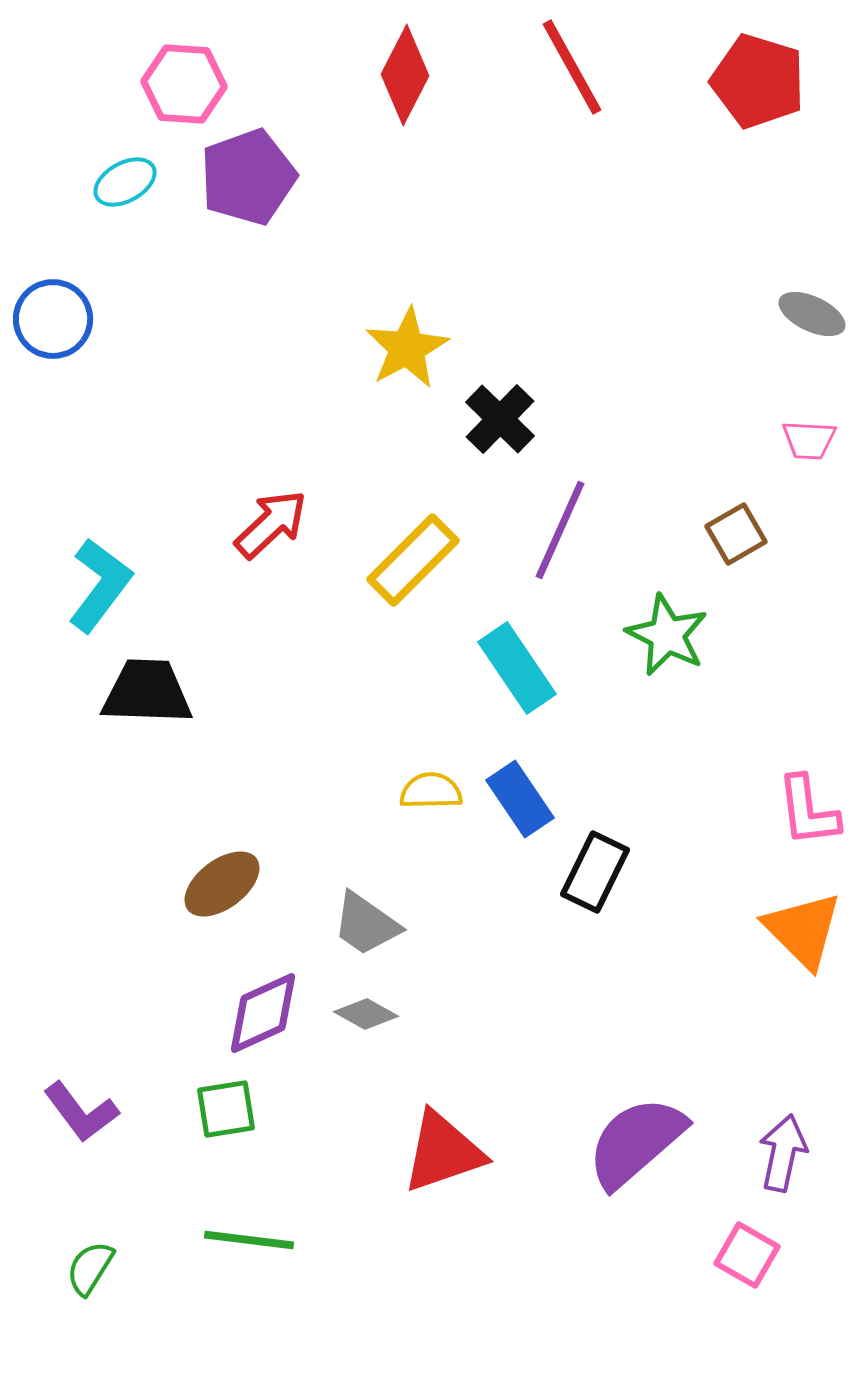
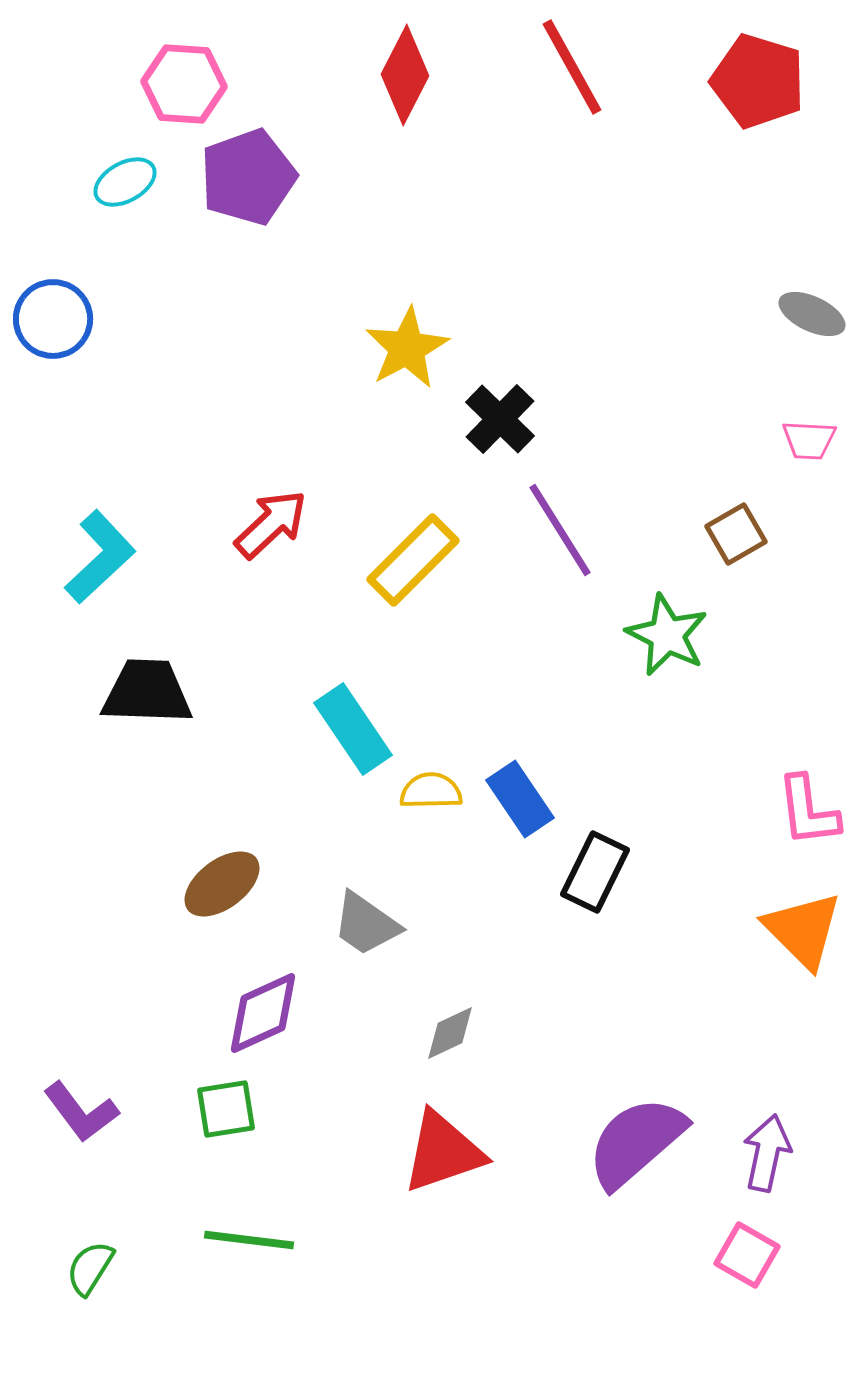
purple line: rotated 56 degrees counterclockwise
cyan L-shape: moved 28 px up; rotated 10 degrees clockwise
cyan rectangle: moved 164 px left, 61 px down
gray diamond: moved 84 px right, 19 px down; rotated 54 degrees counterclockwise
purple arrow: moved 16 px left
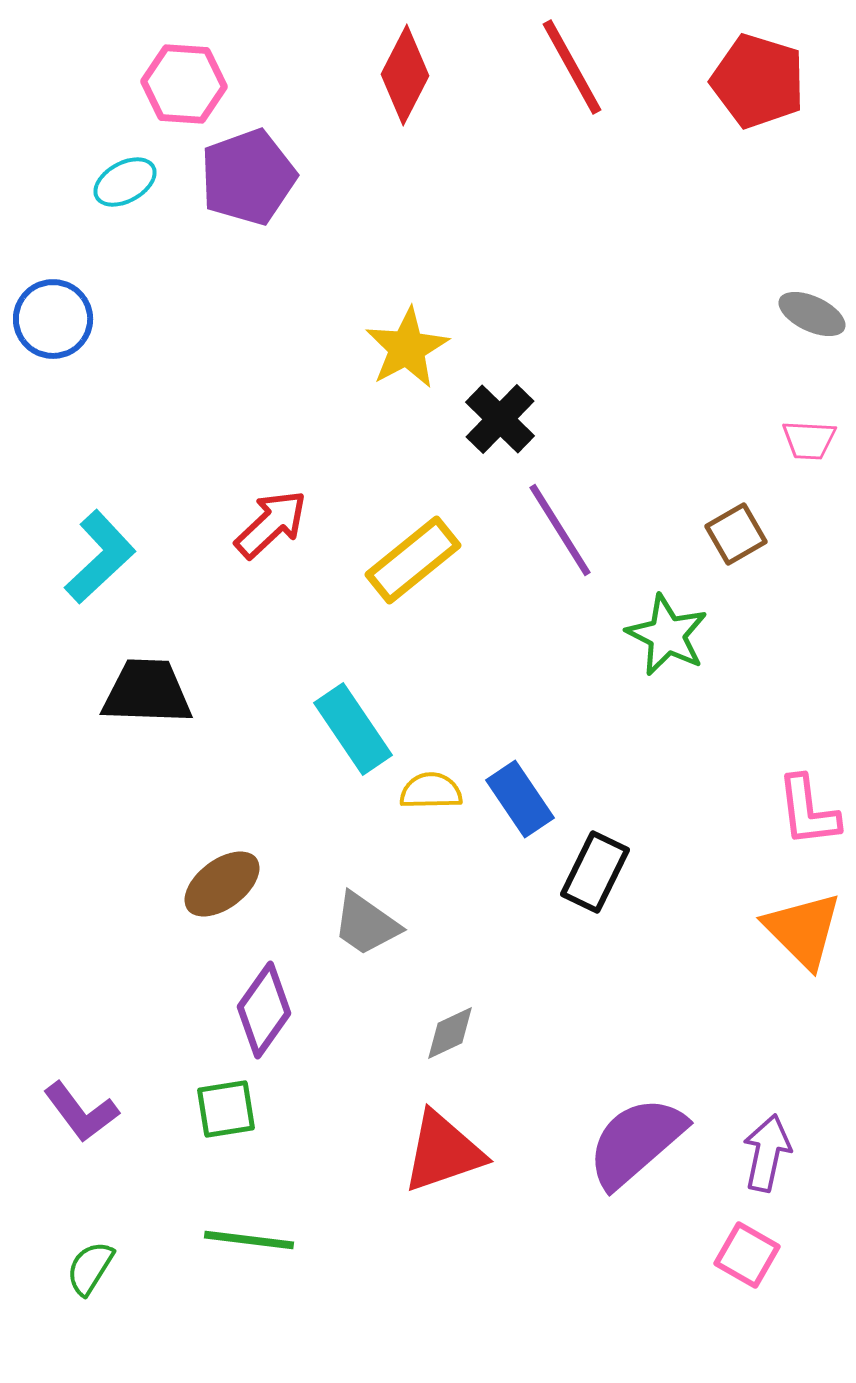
yellow rectangle: rotated 6 degrees clockwise
purple diamond: moved 1 px right, 3 px up; rotated 30 degrees counterclockwise
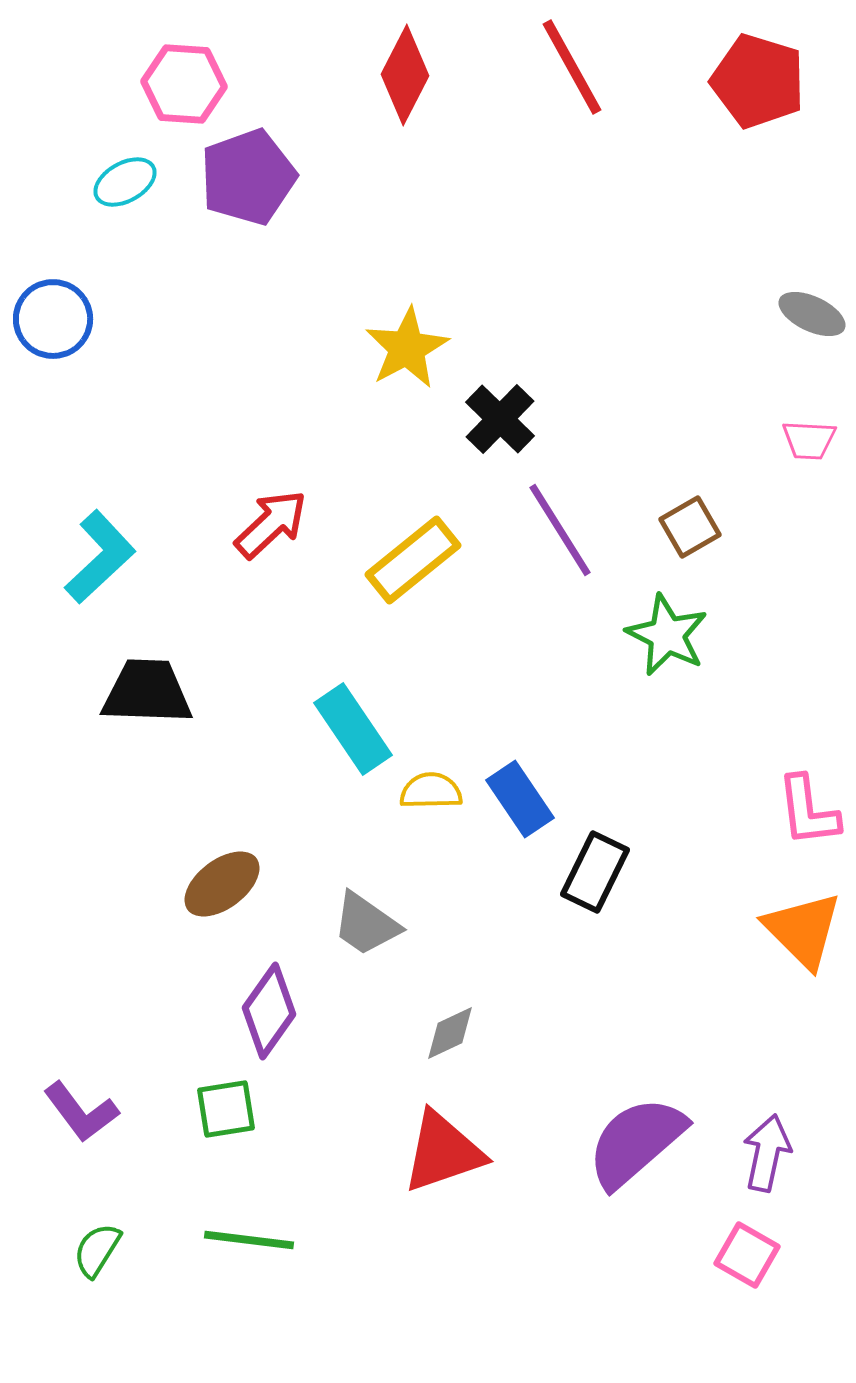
brown square: moved 46 px left, 7 px up
purple diamond: moved 5 px right, 1 px down
green semicircle: moved 7 px right, 18 px up
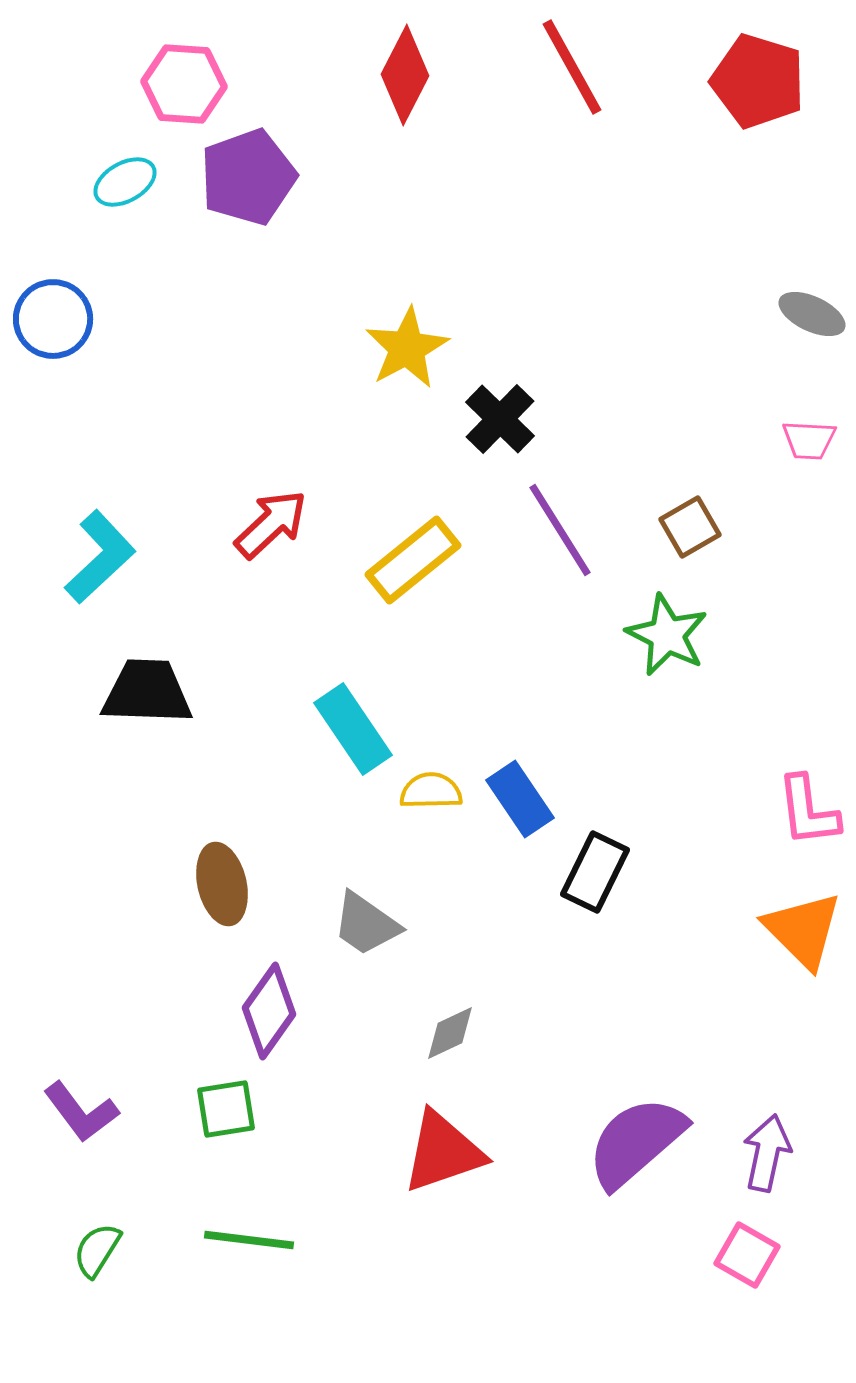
brown ellipse: rotated 66 degrees counterclockwise
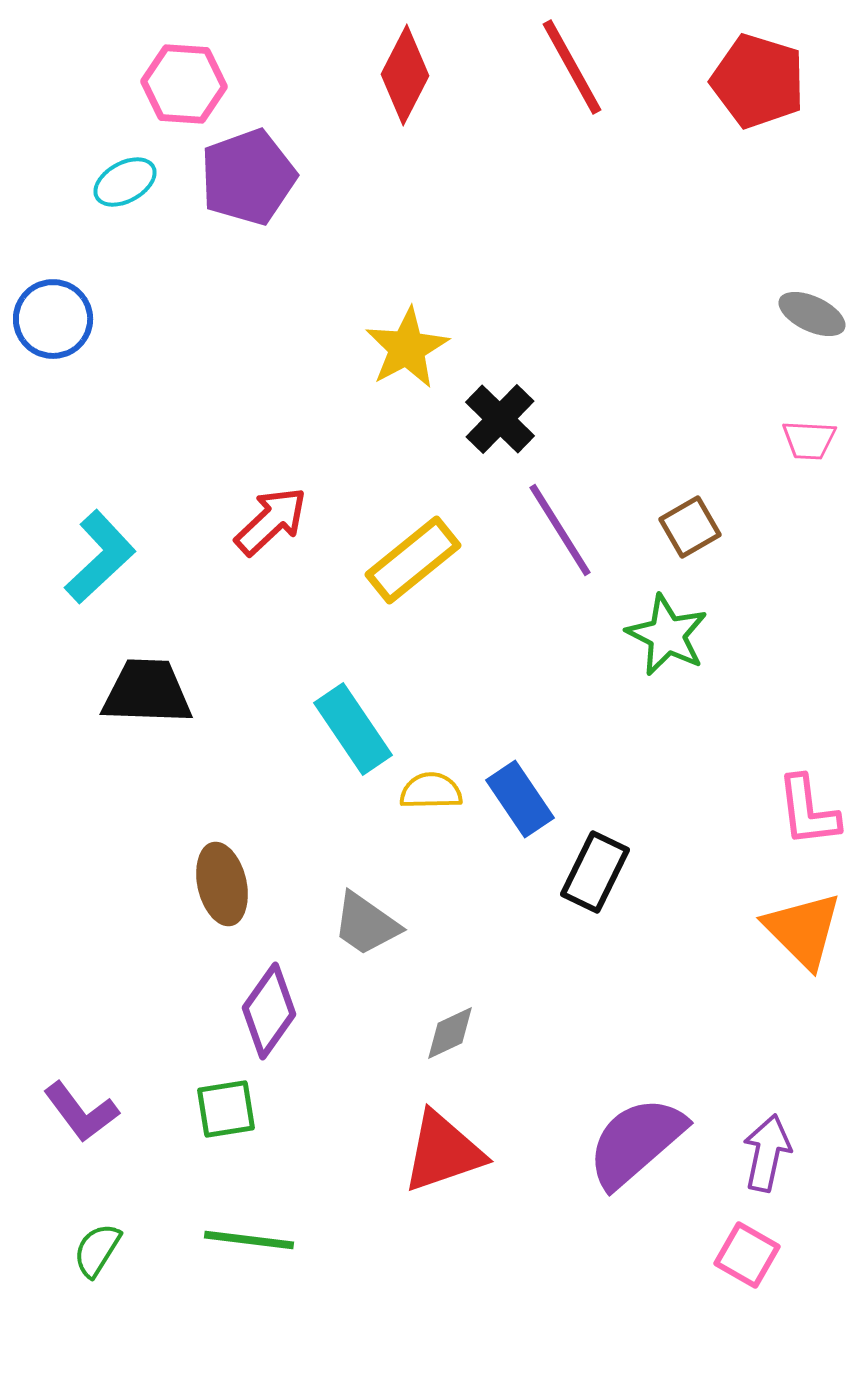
red arrow: moved 3 px up
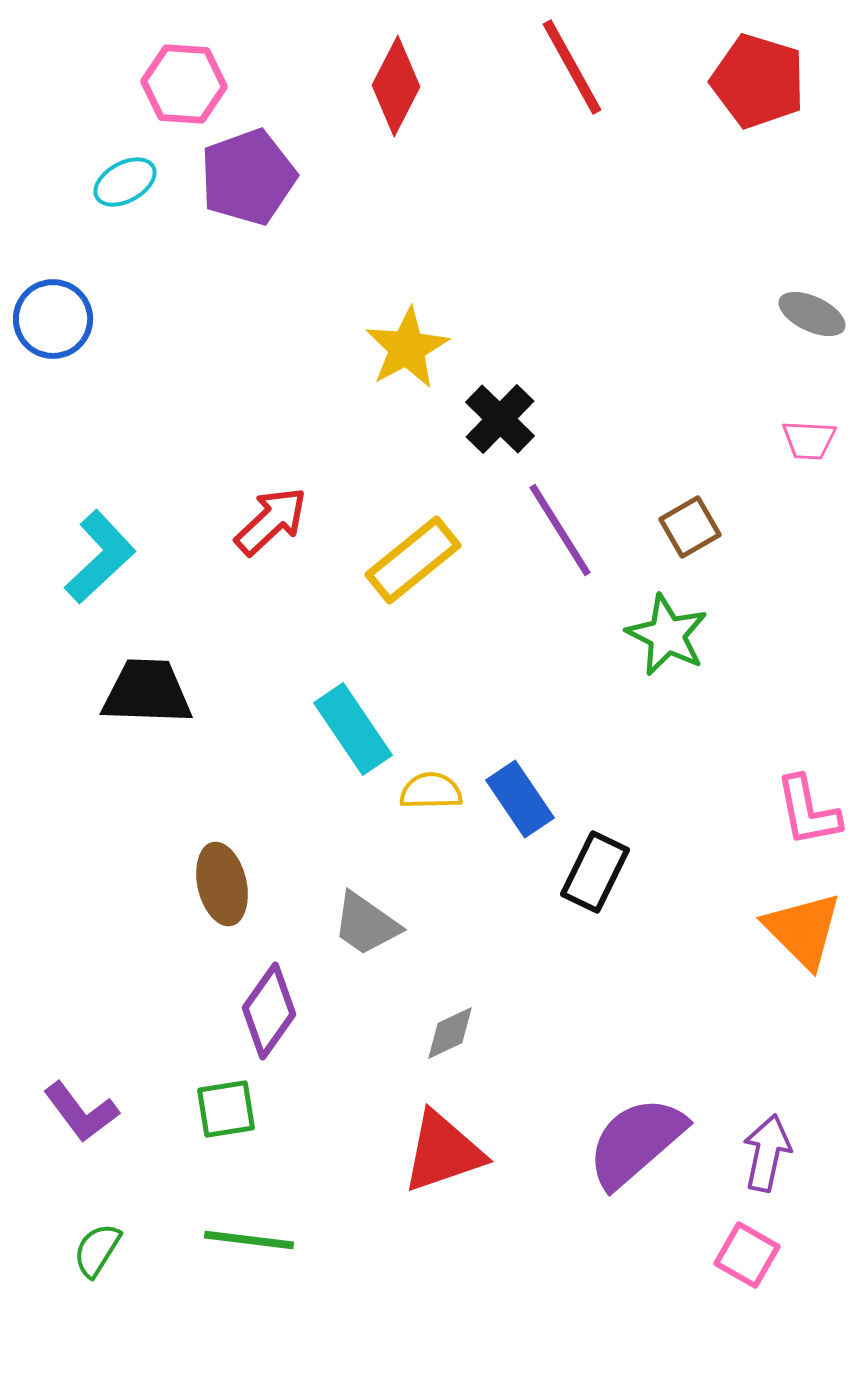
red diamond: moved 9 px left, 11 px down
pink L-shape: rotated 4 degrees counterclockwise
